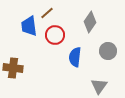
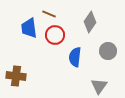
brown line: moved 2 px right, 1 px down; rotated 64 degrees clockwise
blue trapezoid: moved 2 px down
brown cross: moved 3 px right, 8 px down
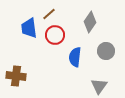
brown line: rotated 64 degrees counterclockwise
gray circle: moved 2 px left
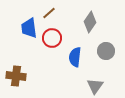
brown line: moved 1 px up
red circle: moved 3 px left, 3 px down
gray triangle: moved 4 px left
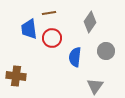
brown line: rotated 32 degrees clockwise
blue trapezoid: moved 1 px down
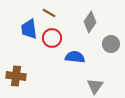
brown line: rotated 40 degrees clockwise
gray circle: moved 5 px right, 7 px up
blue semicircle: rotated 90 degrees clockwise
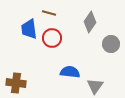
brown line: rotated 16 degrees counterclockwise
blue semicircle: moved 5 px left, 15 px down
brown cross: moved 7 px down
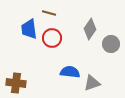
gray diamond: moved 7 px down
gray triangle: moved 3 px left, 3 px up; rotated 36 degrees clockwise
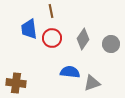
brown line: moved 2 px right, 2 px up; rotated 64 degrees clockwise
gray diamond: moved 7 px left, 10 px down
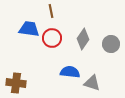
blue trapezoid: rotated 105 degrees clockwise
gray triangle: rotated 36 degrees clockwise
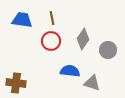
brown line: moved 1 px right, 7 px down
blue trapezoid: moved 7 px left, 9 px up
red circle: moved 1 px left, 3 px down
gray circle: moved 3 px left, 6 px down
blue semicircle: moved 1 px up
